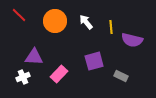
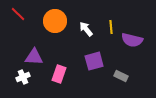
red line: moved 1 px left, 1 px up
white arrow: moved 7 px down
pink rectangle: rotated 24 degrees counterclockwise
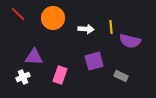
orange circle: moved 2 px left, 3 px up
white arrow: rotated 133 degrees clockwise
purple semicircle: moved 2 px left, 1 px down
pink rectangle: moved 1 px right, 1 px down
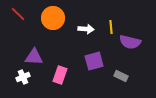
purple semicircle: moved 1 px down
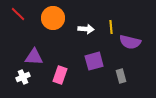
gray rectangle: rotated 48 degrees clockwise
